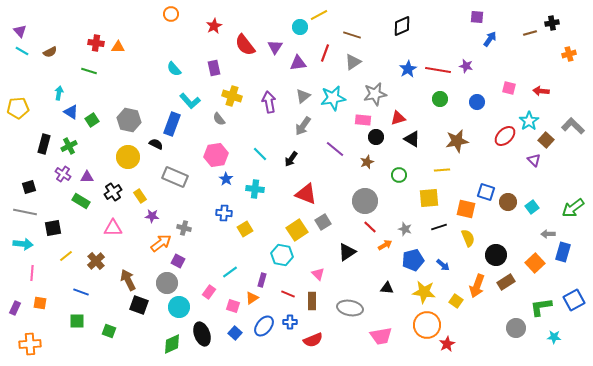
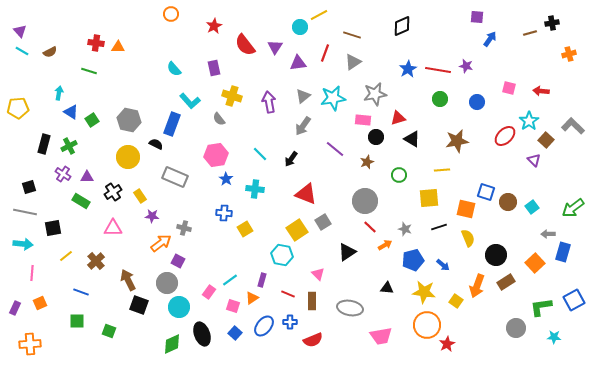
cyan line at (230, 272): moved 8 px down
orange square at (40, 303): rotated 32 degrees counterclockwise
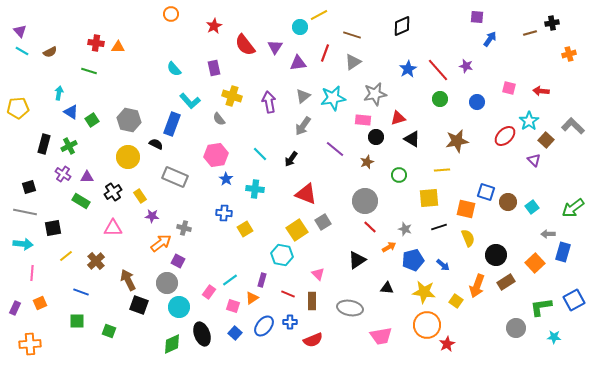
red line at (438, 70): rotated 40 degrees clockwise
orange arrow at (385, 245): moved 4 px right, 2 px down
black triangle at (347, 252): moved 10 px right, 8 px down
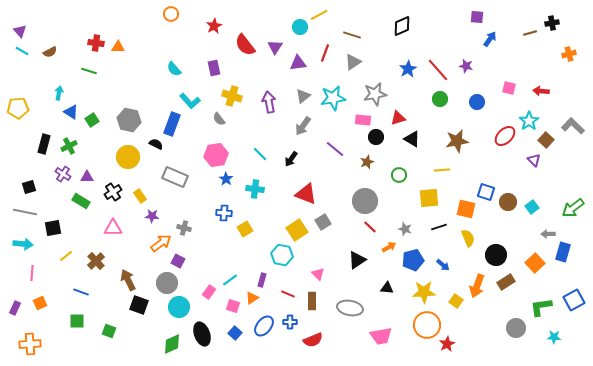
yellow star at (424, 292): rotated 10 degrees counterclockwise
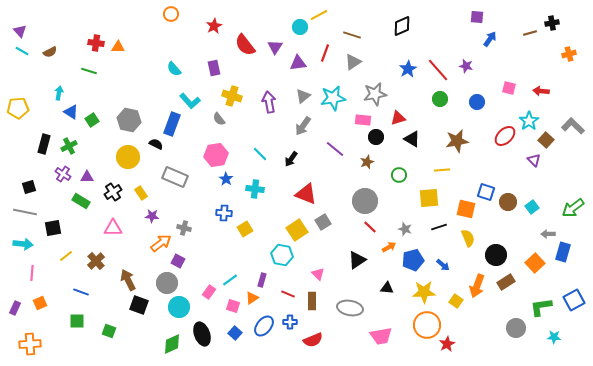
yellow rectangle at (140, 196): moved 1 px right, 3 px up
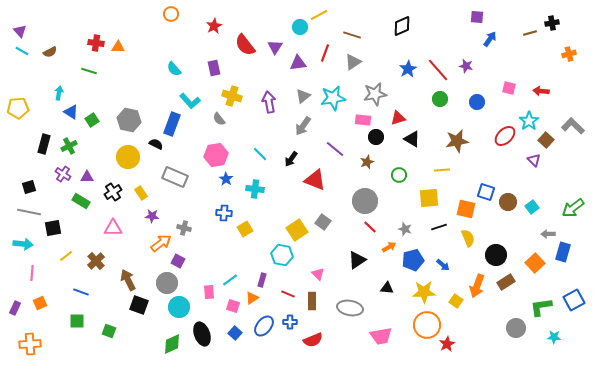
red triangle at (306, 194): moved 9 px right, 14 px up
gray line at (25, 212): moved 4 px right
gray square at (323, 222): rotated 21 degrees counterclockwise
pink rectangle at (209, 292): rotated 40 degrees counterclockwise
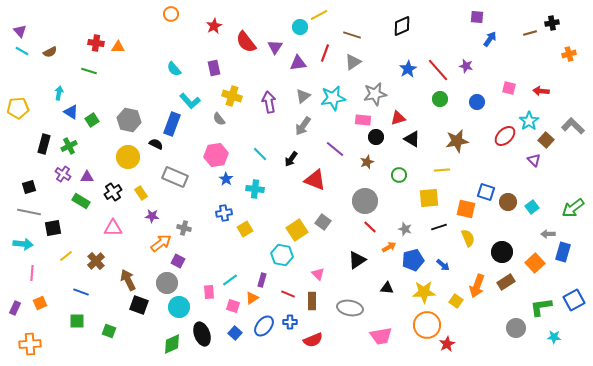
red semicircle at (245, 45): moved 1 px right, 3 px up
blue cross at (224, 213): rotated 14 degrees counterclockwise
black circle at (496, 255): moved 6 px right, 3 px up
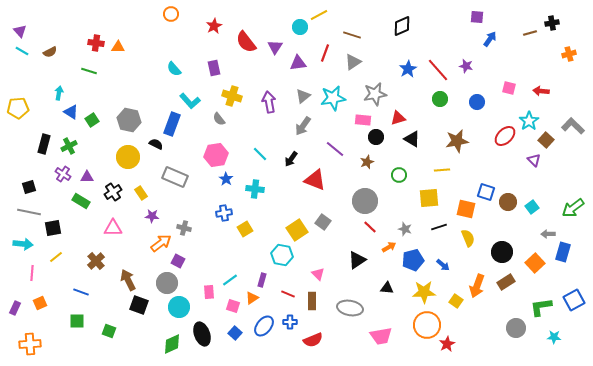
yellow line at (66, 256): moved 10 px left, 1 px down
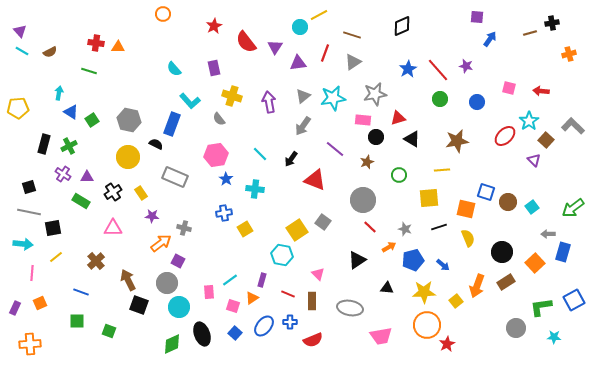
orange circle at (171, 14): moved 8 px left
gray circle at (365, 201): moved 2 px left, 1 px up
yellow square at (456, 301): rotated 16 degrees clockwise
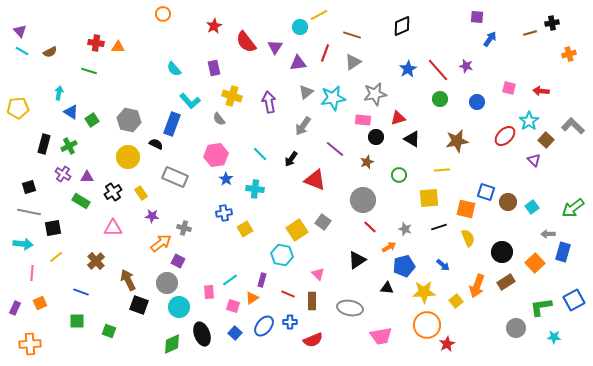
gray triangle at (303, 96): moved 3 px right, 4 px up
blue pentagon at (413, 260): moved 9 px left, 6 px down
